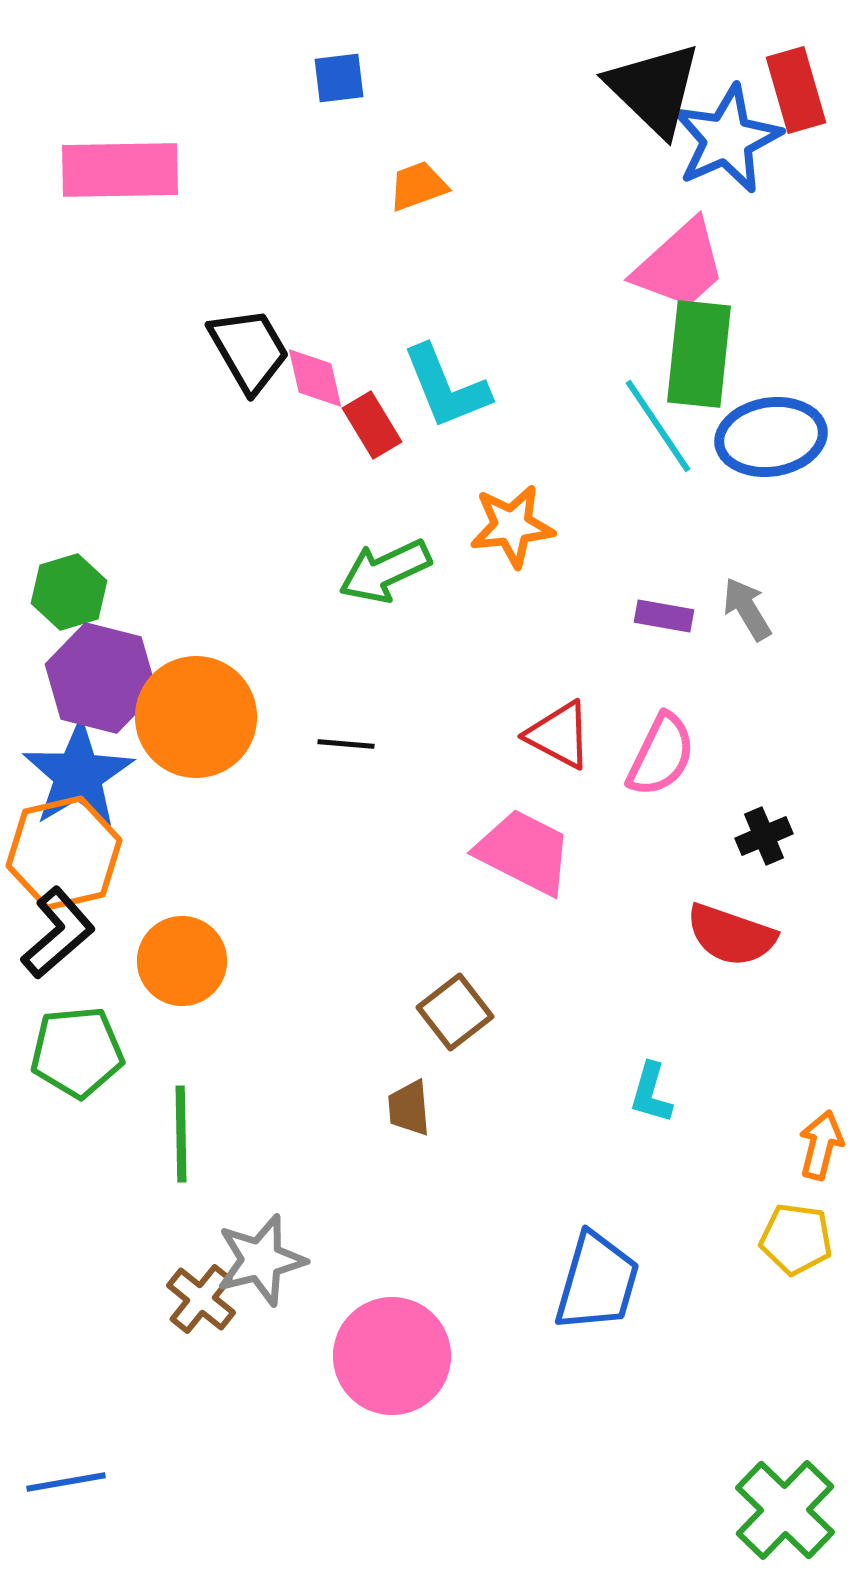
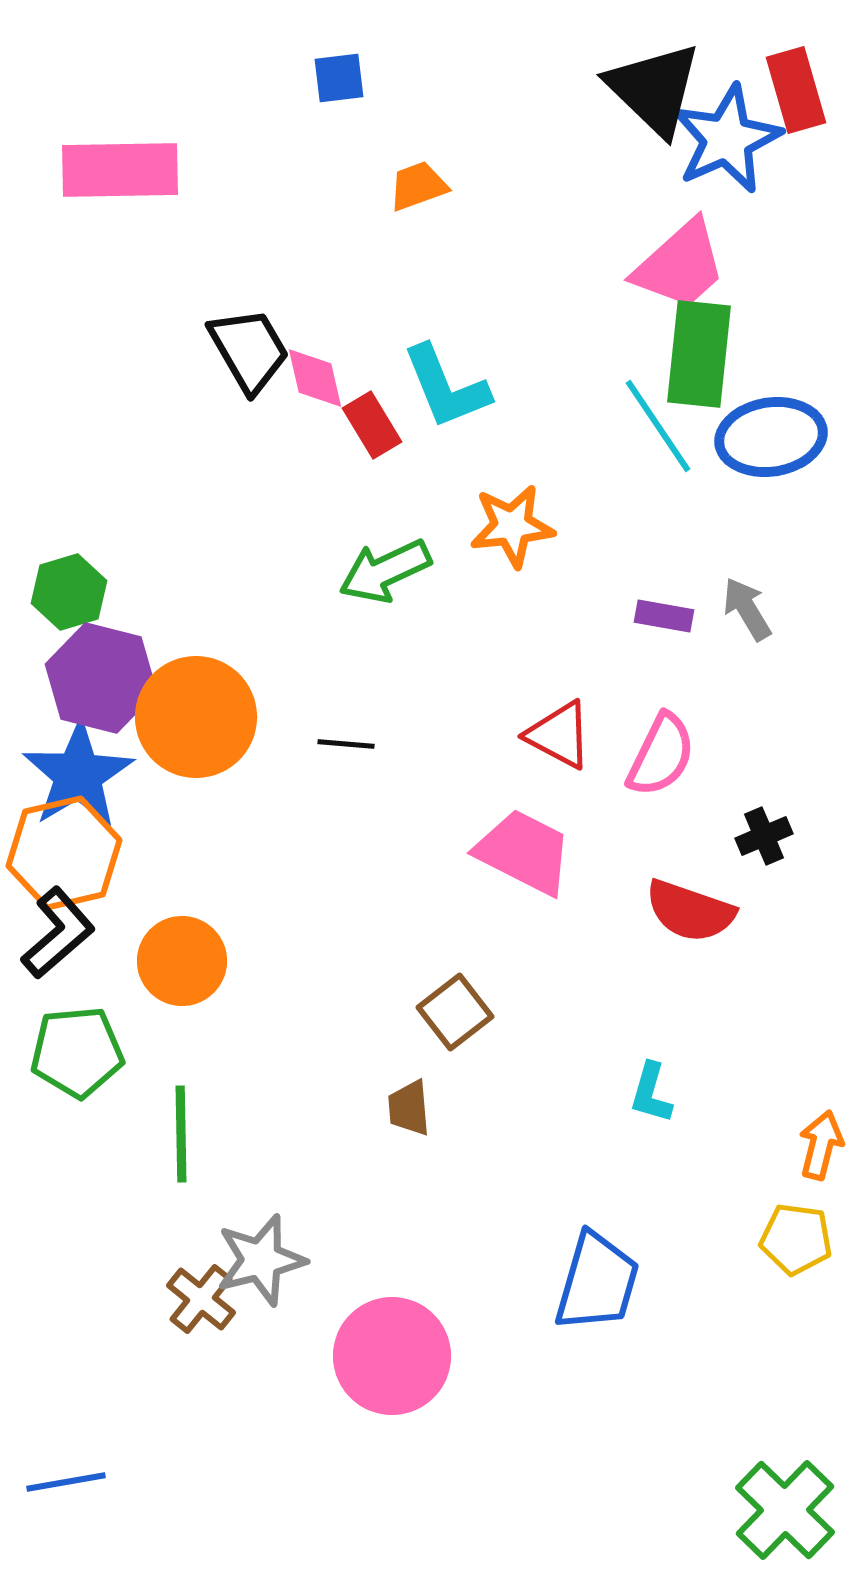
red semicircle at (731, 935): moved 41 px left, 24 px up
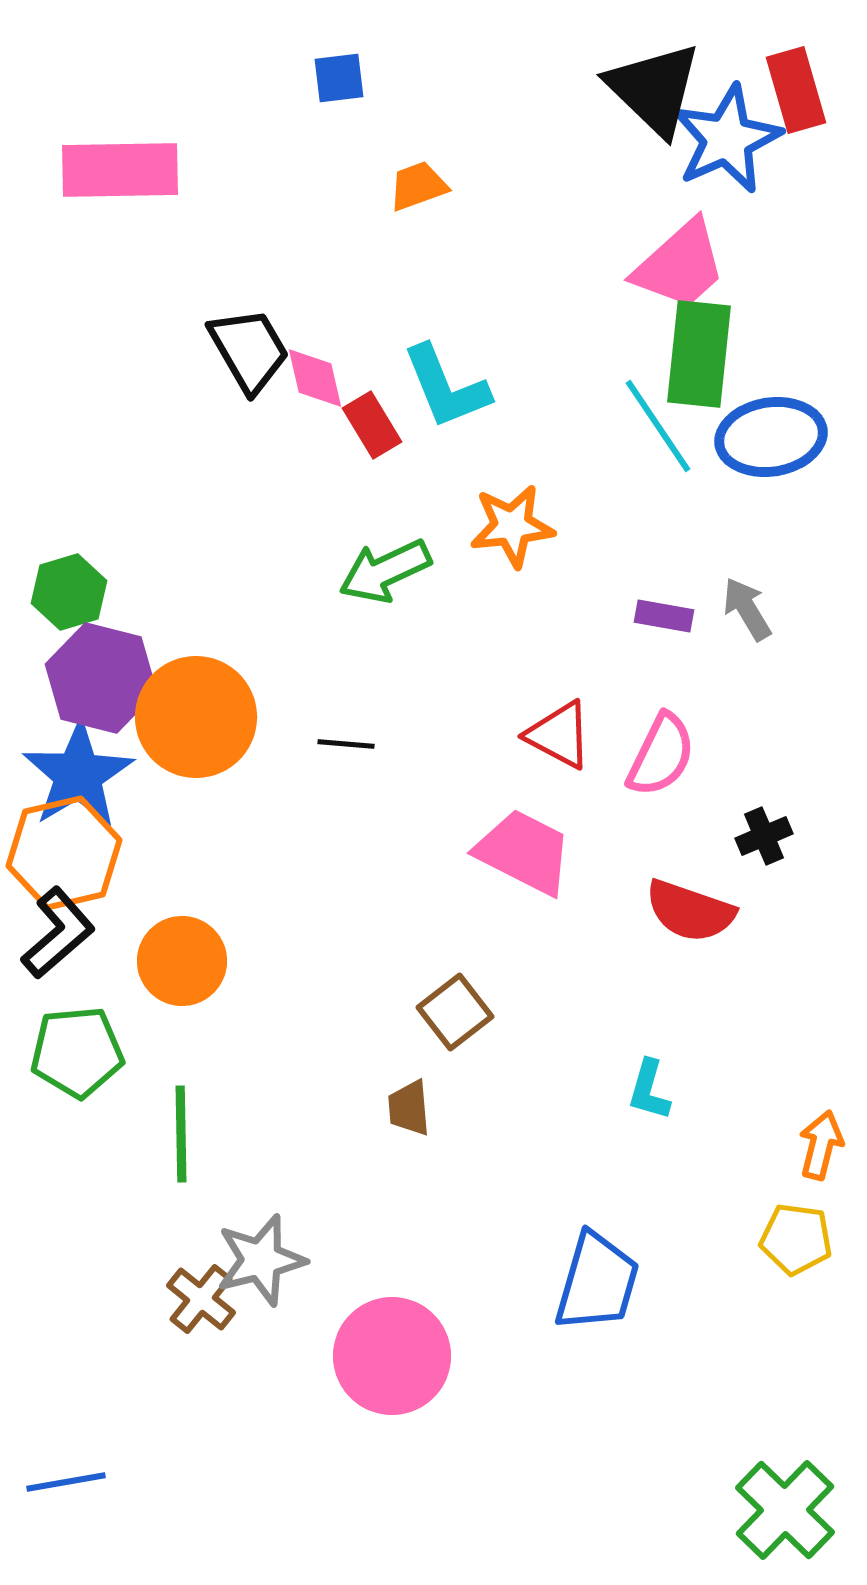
cyan L-shape at (651, 1093): moved 2 px left, 3 px up
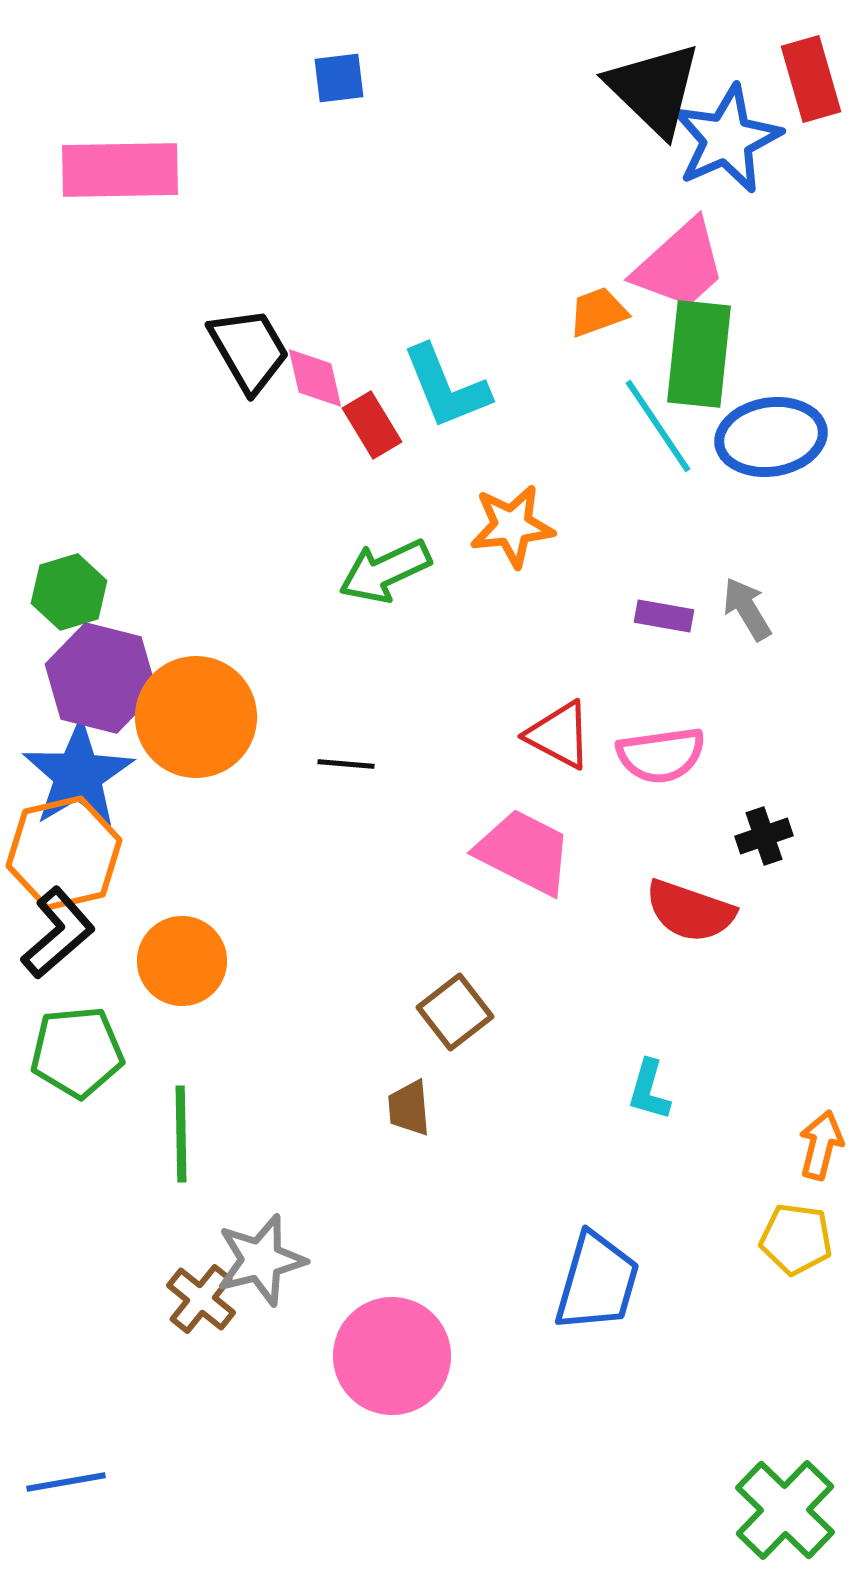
red rectangle at (796, 90): moved 15 px right, 11 px up
orange trapezoid at (418, 186): moved 180 px right, 126 px down
black line at (346, 744): moved 20 px down
pink semicircle at (661, 755): rotated 56 degrees clockwise
black cross at (764, 836): rotated 4 degrees clockwise
